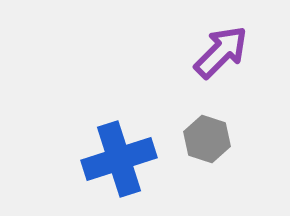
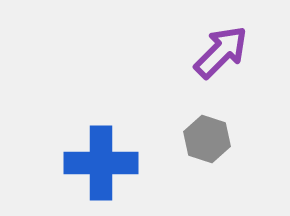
blue cross: moved 18 px left, 4 px down; rotated 18 degrees clockwise
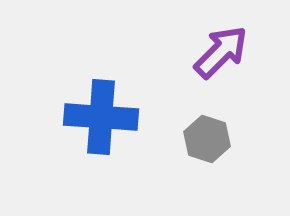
blue cross: moved 46 px up; rotated 4 degrees clockwise
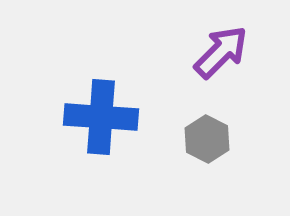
gray hexagon: rotated 9 degrees clockwise
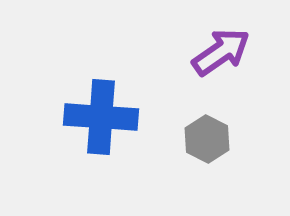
purple arrow: rotated 10 degrees clockwise
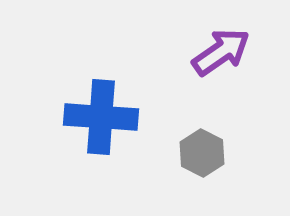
gray hexagon: moved 5 px left, 14 px down
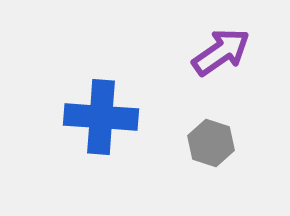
gray hexagon: moved 9 px right, 10 px up; rotated 9 degrees counterclockwise
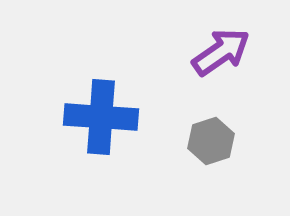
gray hexagon: moved 2 px up; rotated 24 degrees clockwise
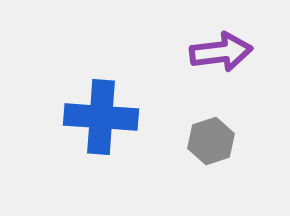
purple arrow: rotated 28 degrees clockwise
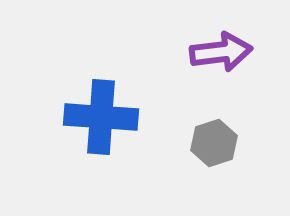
gray hexagon: moved 3 px right, 2 px down
